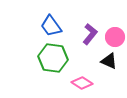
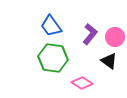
black triangle: rotated 12 degrees clockwise
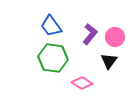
black triangle: rotated 30 degrees clockwise
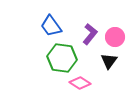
green hexagon: moved 9 px right
pink diamond: moved 2 px left
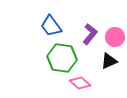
black triangle: rotated 30 degrees clockwise
pink diamond: rotated 10 degrees clockwise
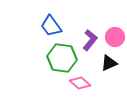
purple L-shape: moved 6 px down
black triangle: moved 2 px down
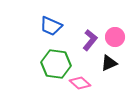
blue trapezoid: rotated 30 degrees counterclockwise
green hexagon: moved 6 px left, 6 px down
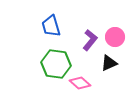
blue trapezoid: rotated 50 degrees clockwise
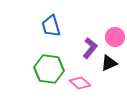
purple L-shape: moved 8 px down
green hexagon: moved 7 px left, 5 px down
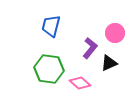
blue trapezoid: rotated 30 degrees clockwise
pink circle: moved 4 px up
